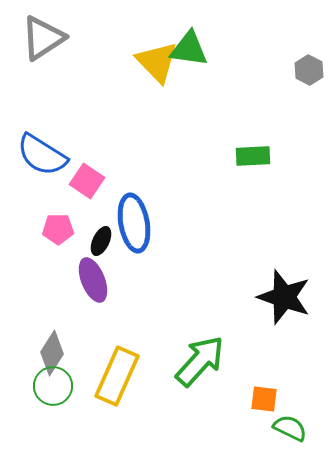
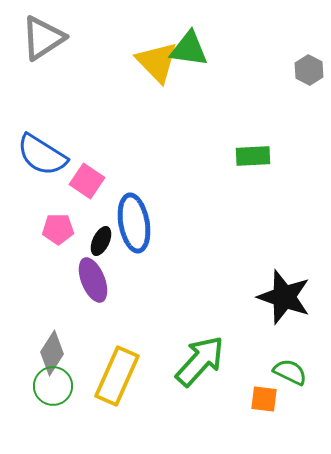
green semicircle: moved 56 px up
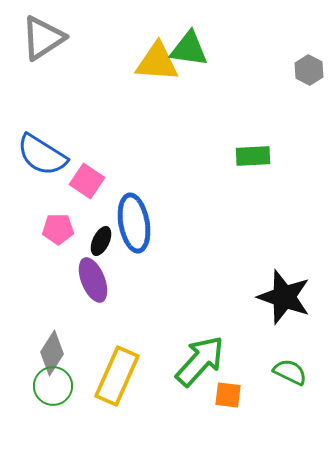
yellow triangle: rotated 42 degrees counterclockwise
orange square: moved 36 px left, 4 px up
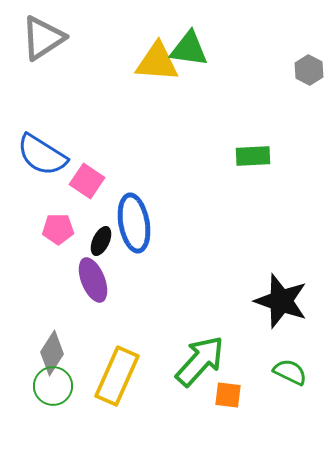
black star: moved 3 px left, 4 px down
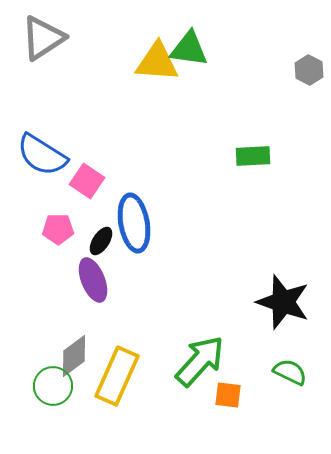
black ellipse: rotated 8 degrees clockwise
black star: moved 2 px right, 1 px down
gray diamond: moved 22 px right, 3 px down; rotated 21 degrees clockwise
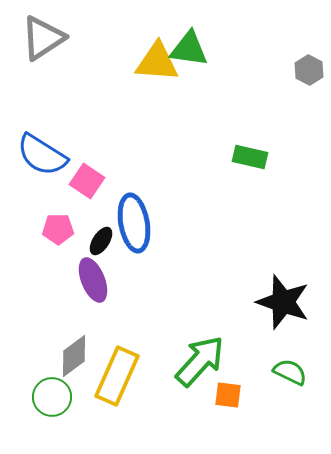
green rectangle: moved 3 px left, 1 px down; rotated 16 degrees clockwise
green circle: moved 1 px left, 11 px down
